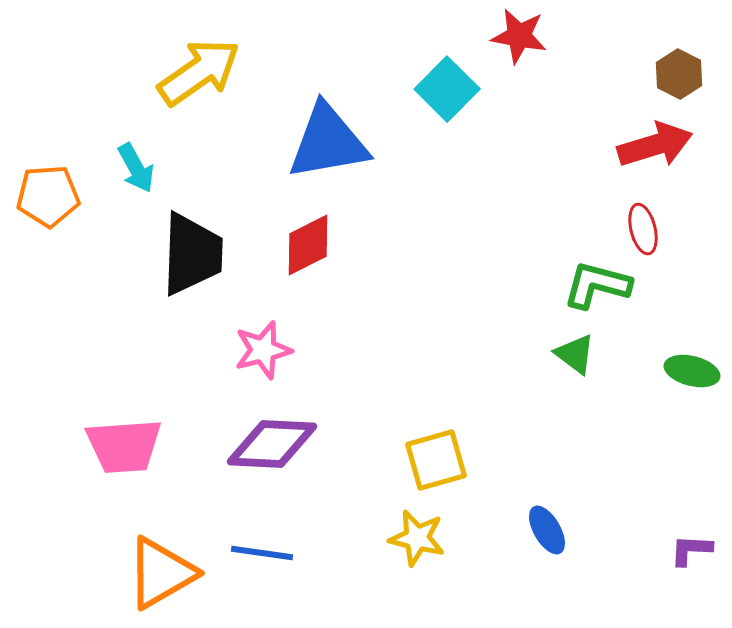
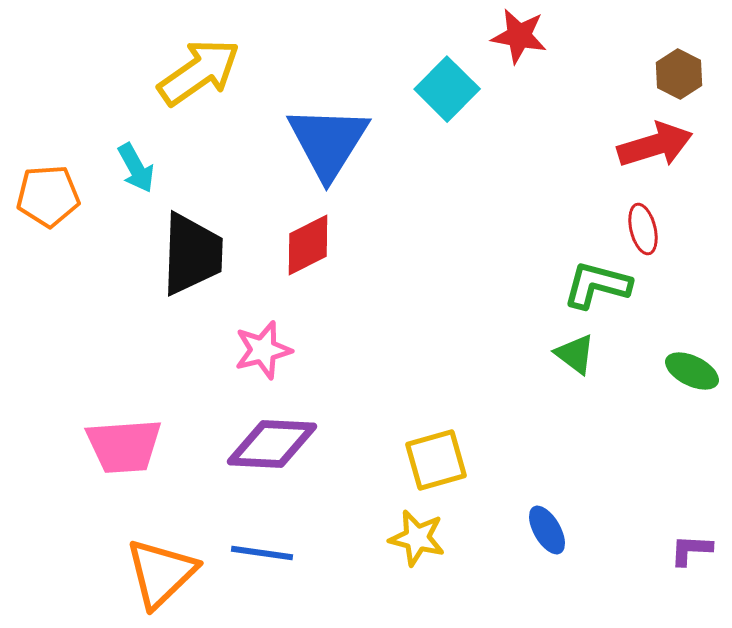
blue triangle: rotated 48 degrees counterclockwise
green ellipse: rotated 12 degrees clockwise
orange triangle: rotated 14 degrees counterclockwise
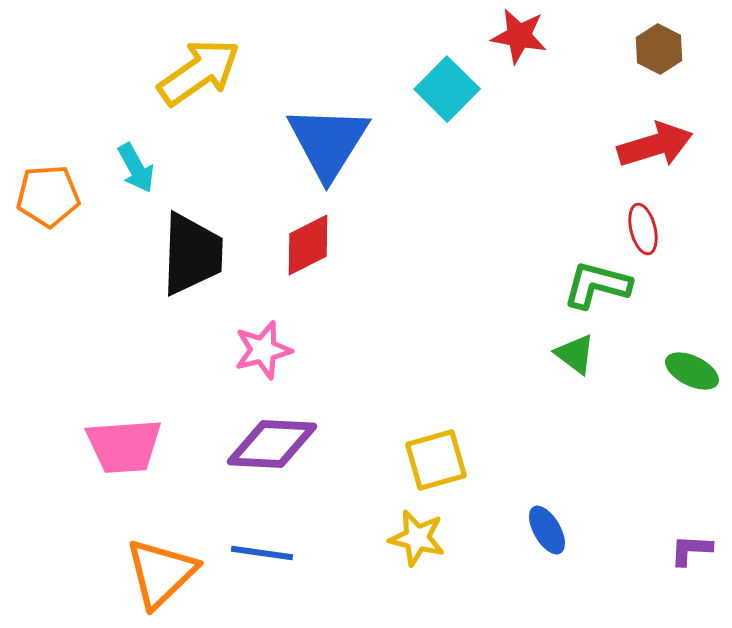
brown hexagon: moved 20 px left, 25 px up
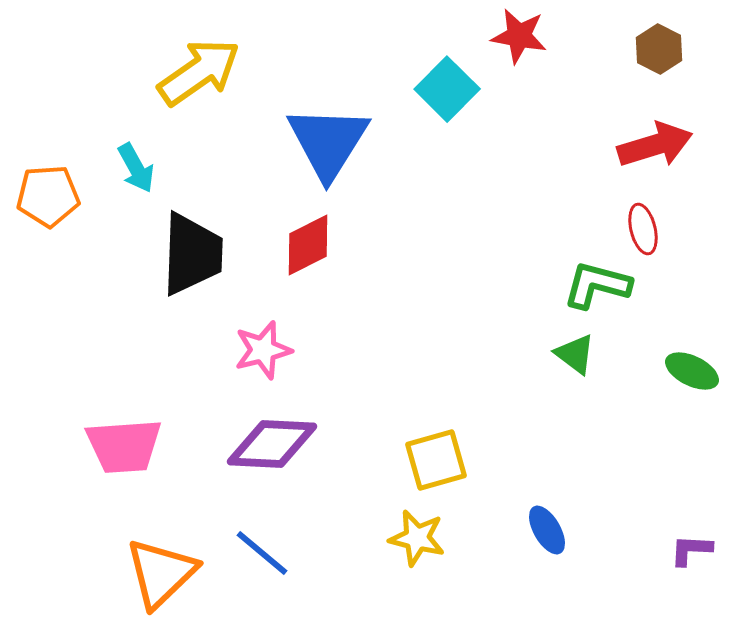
blue line: rotated 32 degrees clockwise
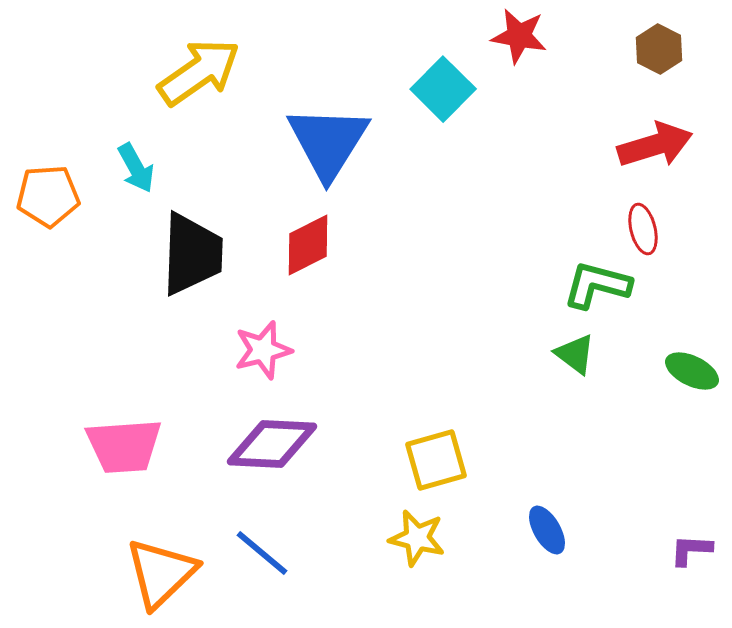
cyan square: moved 4 px left
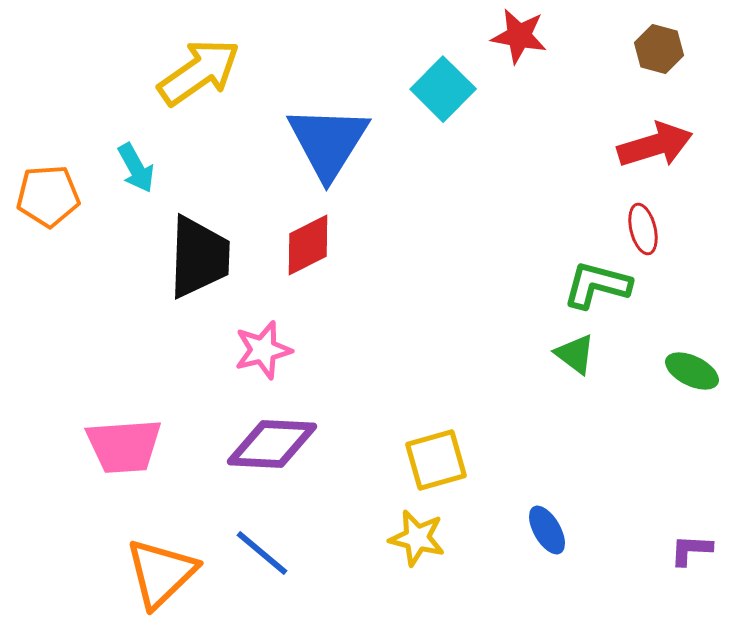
brown hexagon: rotated 12 degrees counterclockwise
black trapezoid: moved 7 px right, 3 px down
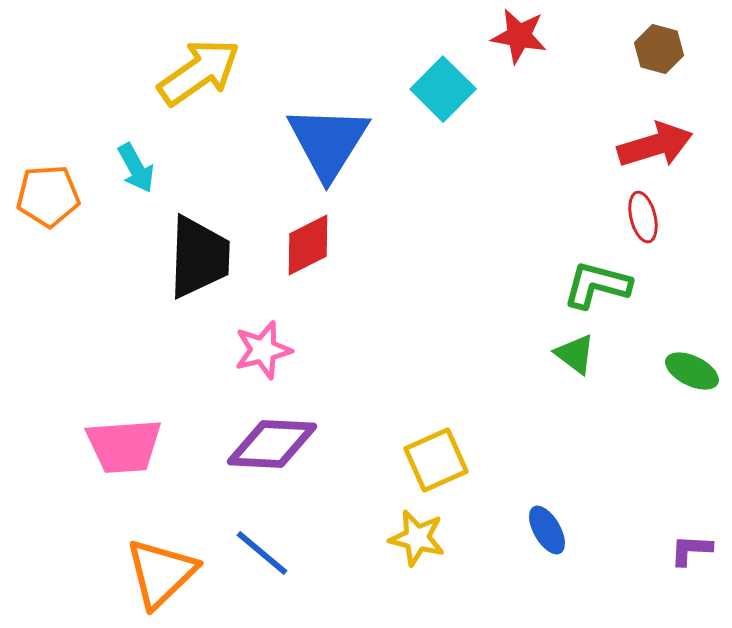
red ellipse: moved 12 px up
yellow square: rotated 8 degrees counterclockwise
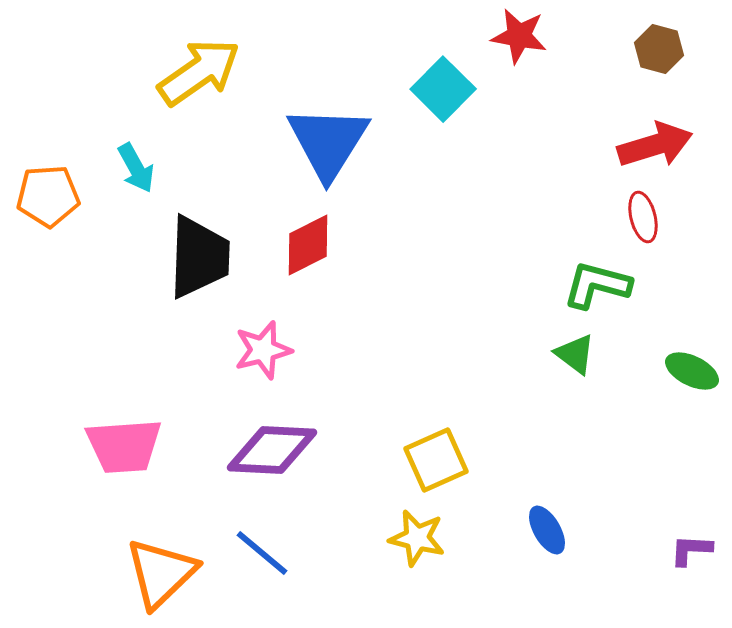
purple diamond: moved 6 px down
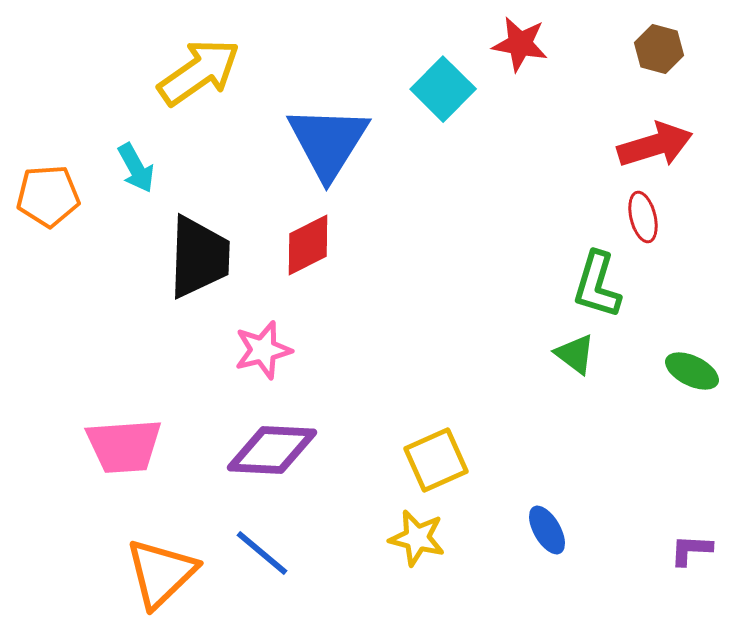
red star: moved 1 px right, 8 px down
green L-shape: rotated 88 degrees counterclockwise
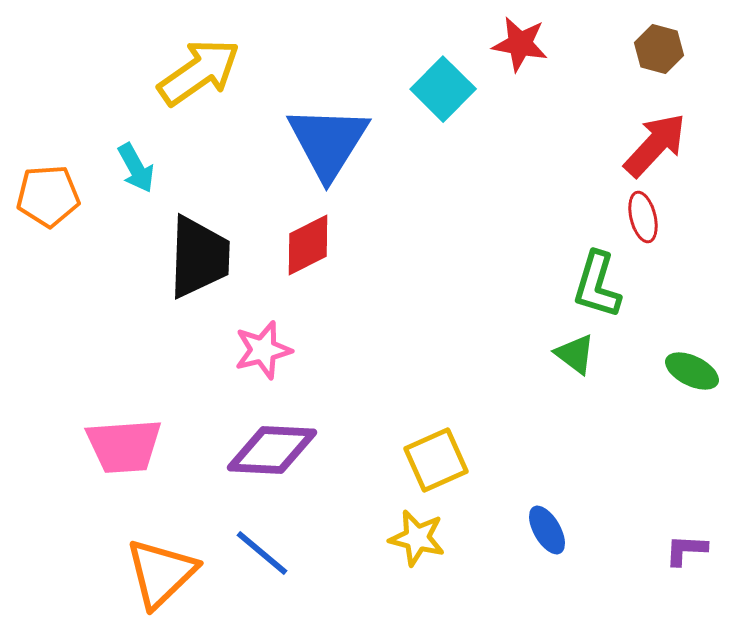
red arrow: rotated 30 degrees counterclockwise
purple L-shape: moved 5 px left
